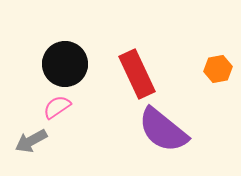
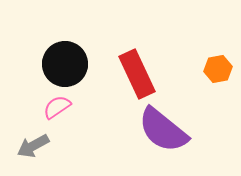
gray arrow: moved 2 px right, 5 px down
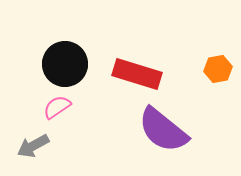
red rectangle: rotated 48 degrees counterclockwise
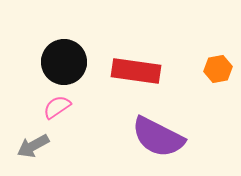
black circle: moved 1 px left, 2 px up
red rectangle: moved 1 px left, 3 px up; rotated 9 degrees counterclockwise
purple semicircle: moved 5 px left, 7 px down; rotated 12 degrees counterclockwise
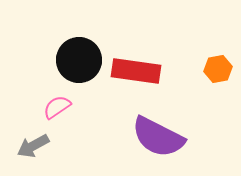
black circle: moved 15 px right, 2 px up
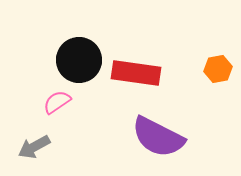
red rectangle: moved 2 px down
pink semicircle: moved 5 px up
gray arrow: moved 1 px right, 1 px down
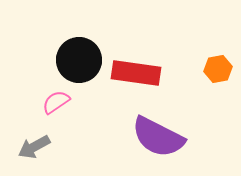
pink semicircle: moved 1 px left
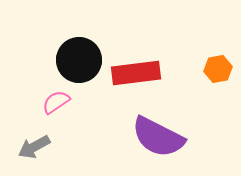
red rectangle: rotated 15 degrees counterclockwise
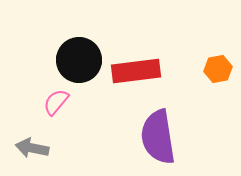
red rectangle: moved 2 px up
pink semicircle: rotated 16 degrees counterclockwise
purple semicircle: rotated 54 degrees clockwise
gray arrow: moved 2 px left, 1 px down; rotated 40 degrees clockwise
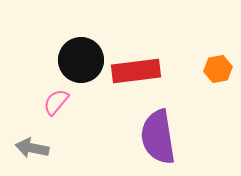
black circle: moved 2 px right
